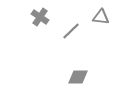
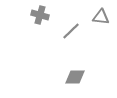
gray cross: moved 2 px up; rotated 18 degrees counterclockwise
gray diamond: moved 3 px left
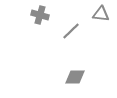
gray triangle: moved 3 px up
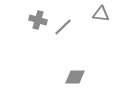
gray cross: moved 2 px left, 5 px down
gray line: moved 8 px left, 4 px up
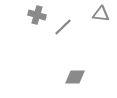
gray cross: moved 1 px left, 5 px up
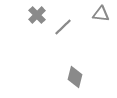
gray cross: rotated 30 degrees clockwise
gray diamond: rotated 75 degrees counterclockwise
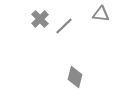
gray cross: moved 3 px right, 4 px down
gray line: moved 1 px right, 1 px up
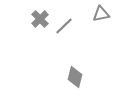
gray triangle: rotated 18 degrees counterclockwise
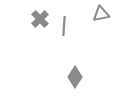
gray line: rotated 42 degrees counterclockwise
gray diamond: rotated 20 degrees clockwise
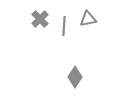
gray triangle: moved 13 px left, 5 px down
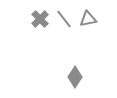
gray line: moved 7 px up; rotated 42 degrees counterclockwise
